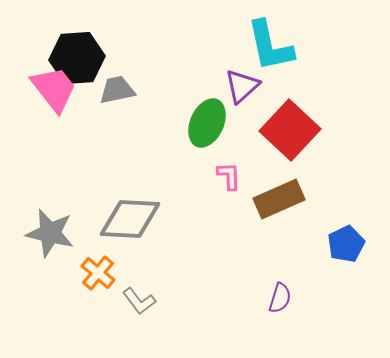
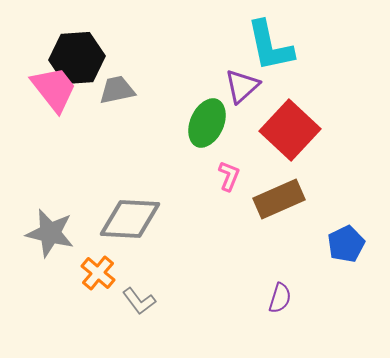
pink L-shape: rotated 24 degrees clockwise
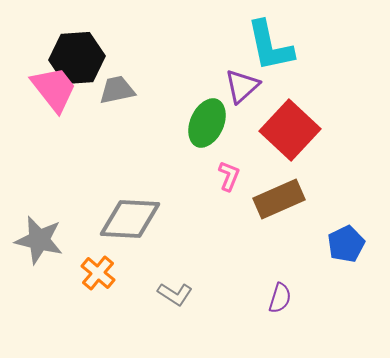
gray star: moved 11 px left, 7 px down
gray L-shape: moved 36 px right, 7 px up; rotated 20 degrees counterclockwise
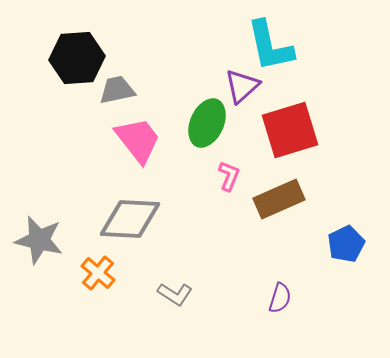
pink trapezoid: moved 84 px right, 51 px down
red square: rotated 30 degrees clockwise
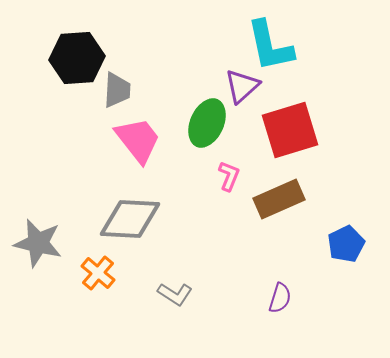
gray trapezoid: rotated 105 degrees clockwise
gray star: moved 1 px left, 3 px down
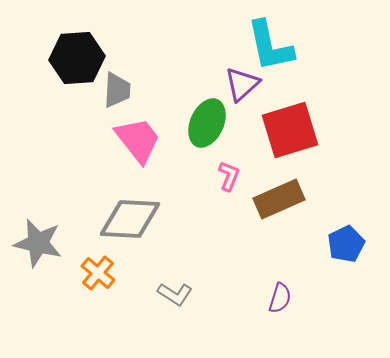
purple triangle: moved 2 px up
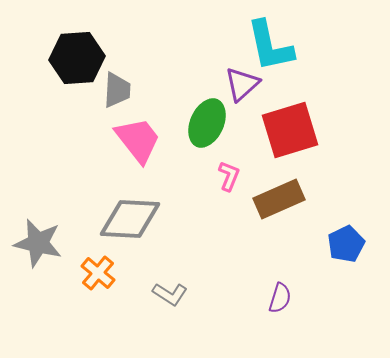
gray L-shape: moved 5 px left
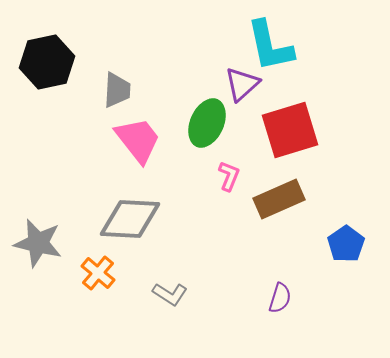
black hexagon: moved 30 px left, 4 px down; rotated 8 degrees counterclockwise
blue pentagon: rotated 9 degrees counterclockwise
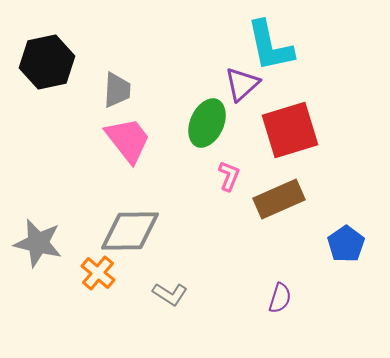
pink trapezoid: moved 10 px left
gray diamond: moved 12 px down; rotated 4 degrees counterclockwise
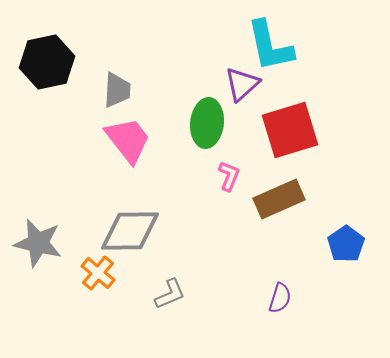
green ellipse: rotated 18 degrees counterclockwise
gray L-shape: rotated 56 degrees counterclockwise
